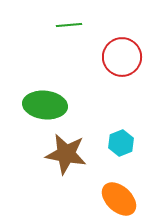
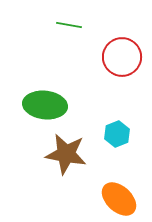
green line: rotated 15 degrees clockwise
cyan hexagon: moved 4 px left, 9 px up
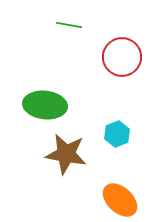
orange ellipse: moved 1 px right, 1 px down
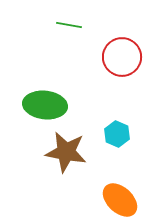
cyan hexagon: rotated 15 degrees counterclockwise
brown star: moved 2 px up
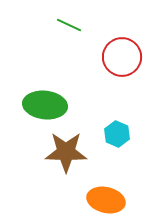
green line: rotated 15 degrees clockwise
brown star: rotated 9 degrees counterclockwise
orange ellipse: moved 14 px left; rotated 30 degrees counterclockwise
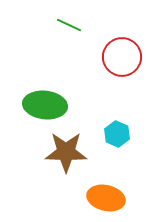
orange ellipse: moved 2 px up
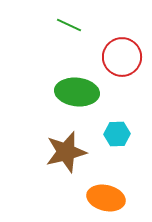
green ellipse: moved 32 px right, 13 px up
cyan hexagon: rotated 25 degrees counterclockwise
brown star: rotated 15 degrees counterclockwise
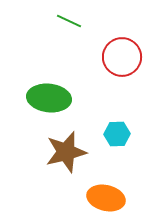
green line: moved 4 px up
green ellipse: moved 28 px left, 6 px down
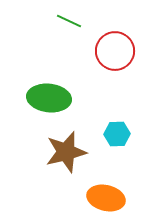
red circle: moved 7 px left, 6 px up
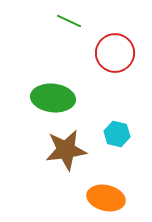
red circle: moved 2 px down
green ellipse: moved 4 px right
cyan hexagon: rotated 15 degrees clockwise
brown star: moved 2 px up; rotated 6 degrees clockwise
